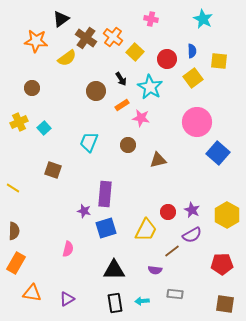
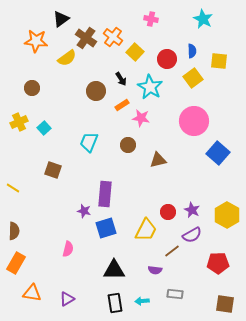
pink circle at (197, 122): moved 3 px left, 1 px up
red pentagon at (222, 264): moved 4 px left, 1 px up
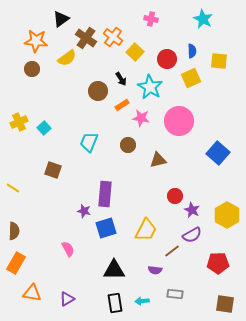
yellow square at (193, 78): moved 2 px left; rotated 12 degrees clockwise
brown circle at (32, 88): moved 19 px up
brown circle at (96, 91): moved 2 px right
pink circle at (194, 121): moved 15 px left
red circle at (168, 212): moved 7 px right, 16 px up
pink semicircle at (68, 249): rotated 42 degrees counterclockwise
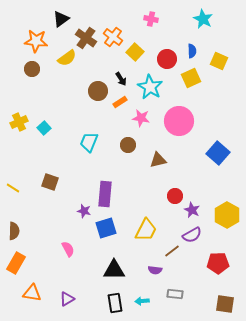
yellow square at (219, 61): rotated 18 degrees clockwise
orange rectangle at (122, 105): moved 2 px left, 3 px up
brown square at (53, 170): moved 3 px left, 12 px down
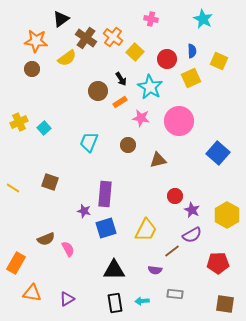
brown semicircle at (14, 231): moved 32 px right, 8 px down; rotated 66 degrees clockwise
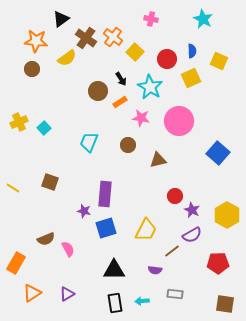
orange triangle at (32, 293): rotated 42 degrees counterclockwise
purple triangle at (67, 299): moved 5 px up
